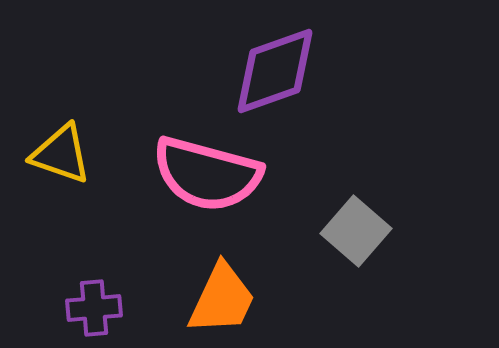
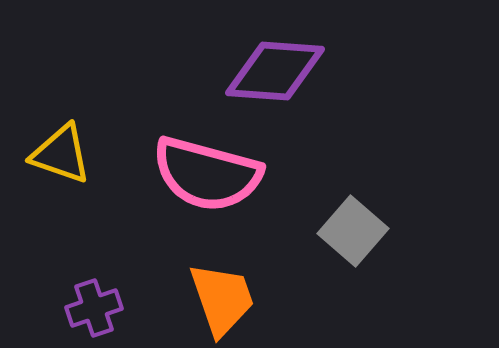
purple diamond: rotated 24 degrees clockwise
gray square: moved 3 px left
orange trapezoid: rotated 44 degrees counterclockwise
purple cross: rotated 14 degrees counterclockwise
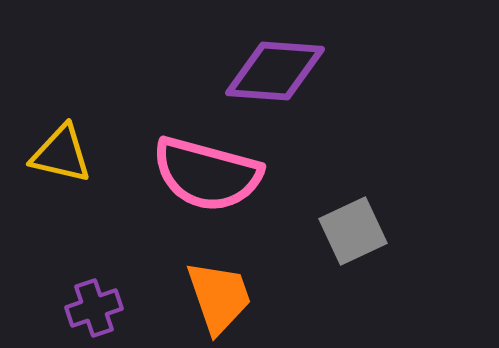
yellow triangle: rotated 6 degrees counterclockwise
gray square: rotated 24 degrees clockwise
orange trapezoid: moved 3 px left, 2 px up
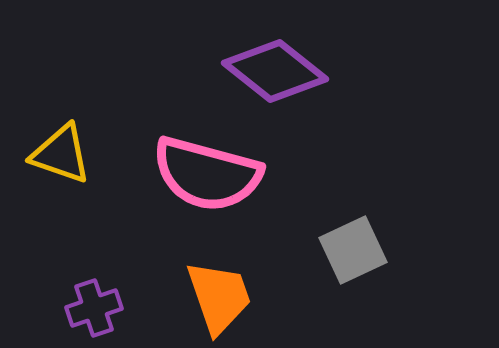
purple diamond: rotated 34 degrees clockwise
yellow triangle: rotated 6 degrees clockwise
gray square: moved 19 px down
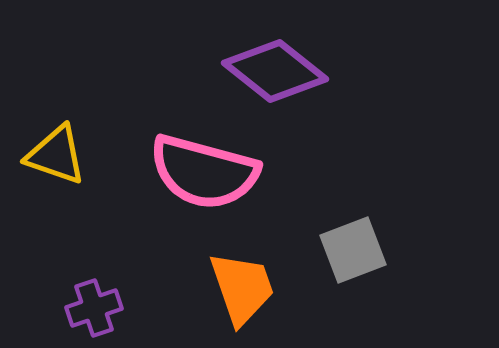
yellow triangle: moved 5 px left, 1 px down
pink semicircle: moved 3 px left, 2 px up
gray square: rotated 4 degrees clockwise
orange trapezoid: moved 23 px right, 9 px up
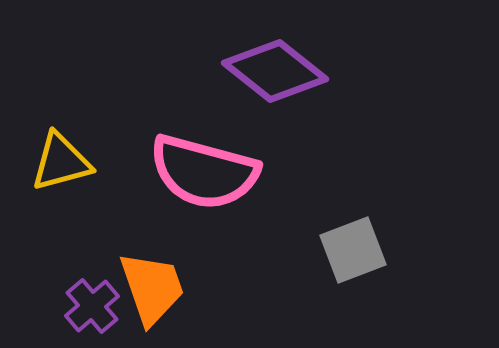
yellow triangle: moved 5 px right, 7 px down; rotated 34 degrees counterclockwise
orange trapezoid: moved 90 px left
purple cross: moved 2 px left, 2 px up; rotated 22 degrees counterclockwise
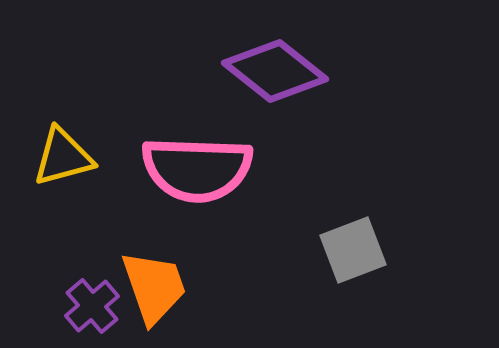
yellow triangle: moved 2 px right, 5 px up
pink semicircle: moved 7 px left, 3 px up; rotated 13 degrees counterclockwise
orange trapezoid: moved 2 px right, 1 px up
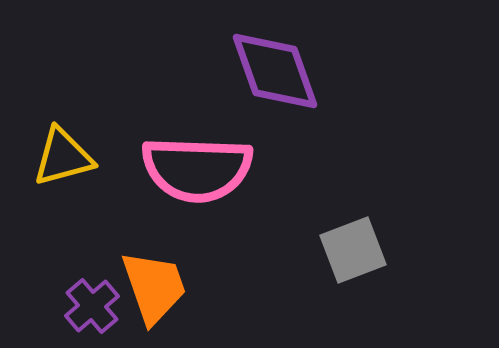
purple diamond: rotated 32 degrees clockwise
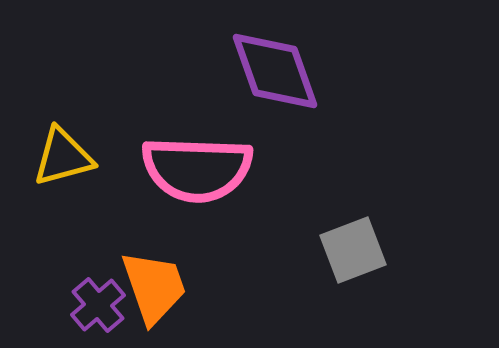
purple cross: moved 6 px right, 1 px up
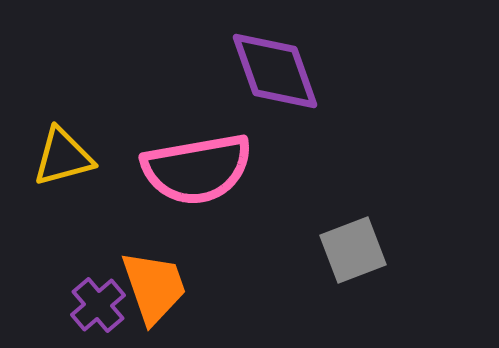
pink semicircle: rotated 12 degrees counterclockwise
